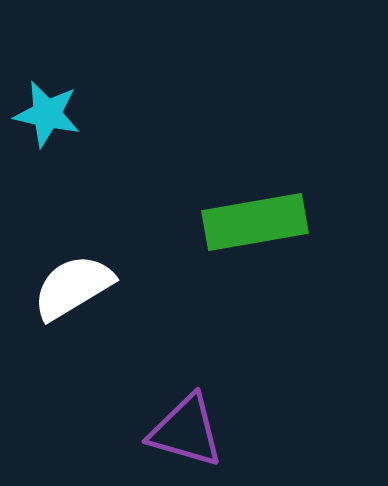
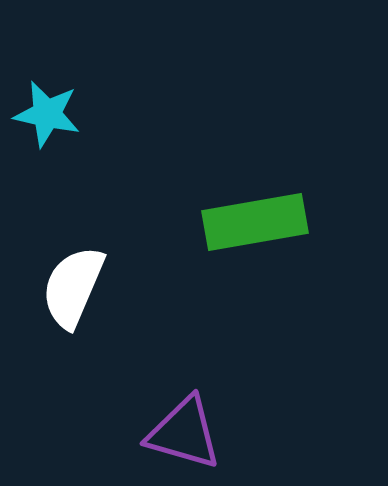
white semicircle: rotated 36 degrees counterclockwise
purple triangle: moved 2 px left, 2 px down
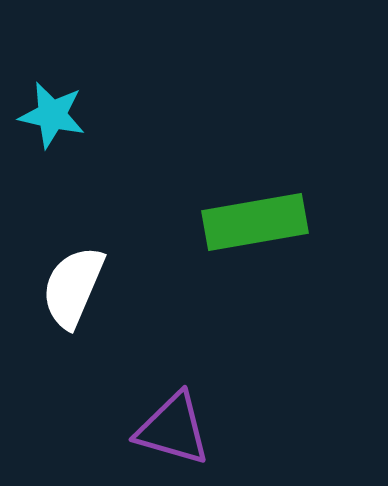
cyan star: moved 5 px right, 1 px down
purple triangle: moved 11 px left, 4 px up
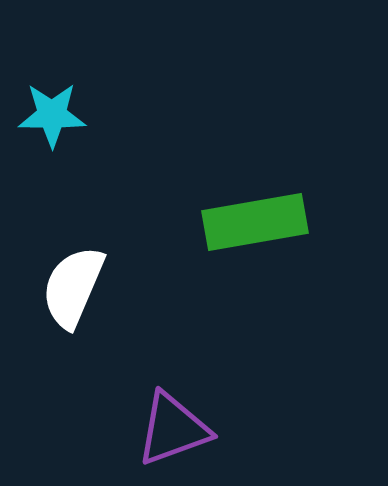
cyan star: rotated 12 degrees counterclockwise
purple triangle: rotated 36 degrees counterclockwise
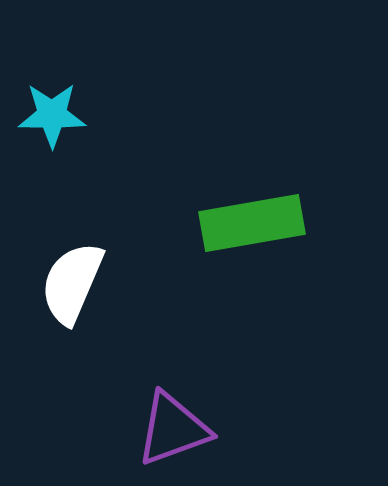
green rectangle: moved 3 px left, 1 px down
white semicircle: moved 1 px left, 4 px up
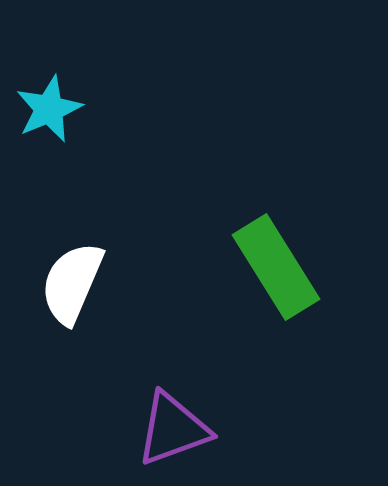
cyan star: moved 3 px left, 6 px up; rotated 24 degrees counterclockwise
green rectangle: moved 24 px right, 44 px down; rotated 68 degrees clockwise
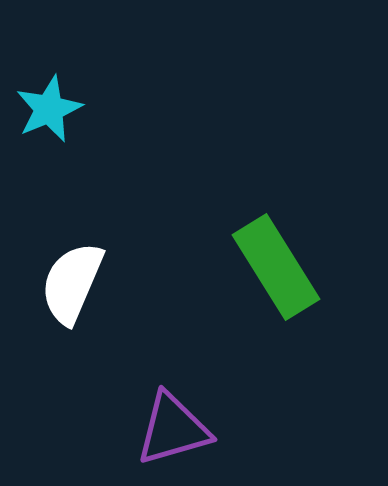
purple triangle: rotated 4 degrees clockwise
